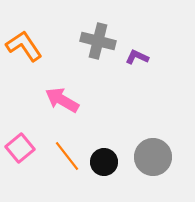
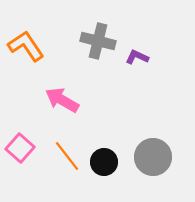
orange L-shape: moved 2 px right
pink square: rotated 8 degrees counterclockwise
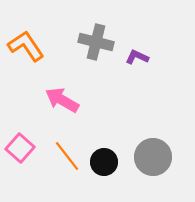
gray cross: moved 2 px left, 1 px down
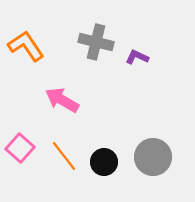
orange line: moved 3 px left
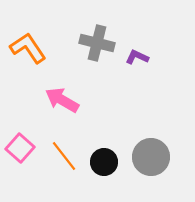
gray cross: moved 1 px right, 1 px down
orange L-shape: moved 2 px right, 2 px down
gray circle: moved 2 px left
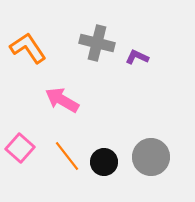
orange line: moved 3 px right
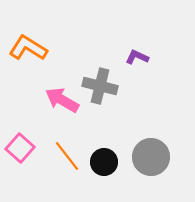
gray cross: moved 3 px right, 43 px down
orange L-shape: rotated 24 degrees counterclockwise
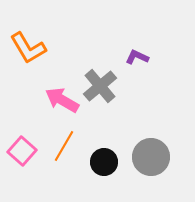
orange L-shape: rotated 153 degrees counterclockwise
gray cross: rotated 36 degrees clockwise
pink square: moved 2 px right, 3 px down
orange line: moved 3 px left, 10 px up; rotated 68 degrees clockwise
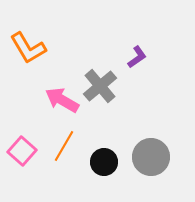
purple L-shape: rotated 120 degrees clockwise
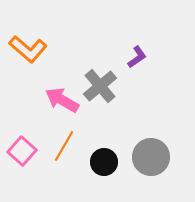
orange L-shape: moved 1 px down; rotated 18 degrees counterclockwise
